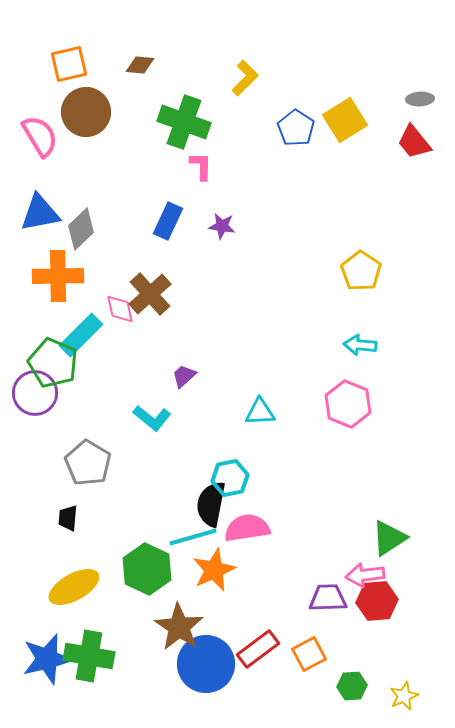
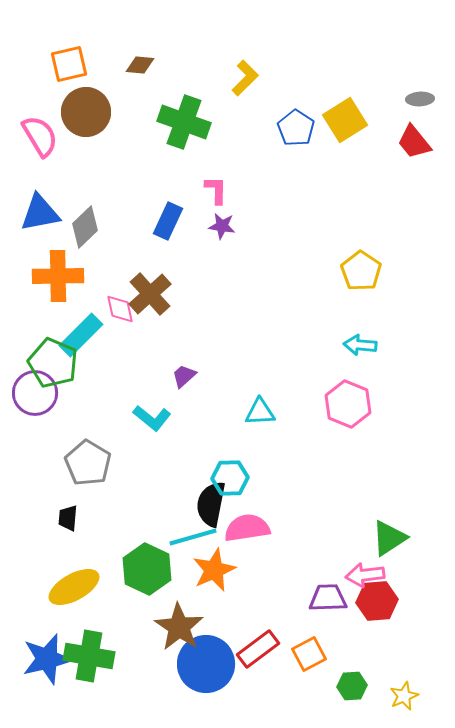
pink L-shape at (201, 166): moved 15 px right, 24 px down
gray diamond at (81, 229): moved 4 px right, 2 px up
cyan hexagon at (230, 478): rotated 9 degrees clockwise
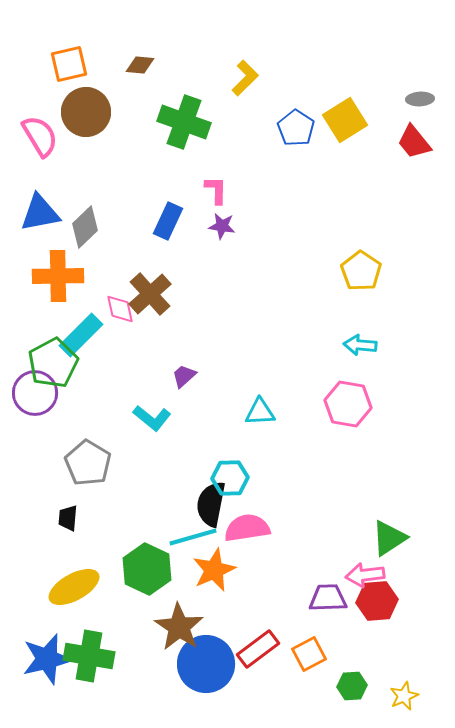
green pentagon at (53, 363): rotated 21 degrees clockwise
pink hexagon at (348, 404): rotated 12 degrees counterclockwise
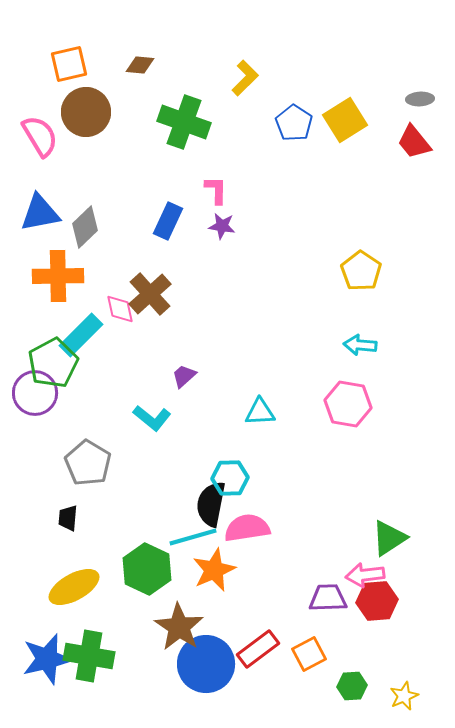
blue pentagon at (296, 128): moved 2 px left, 5 px up
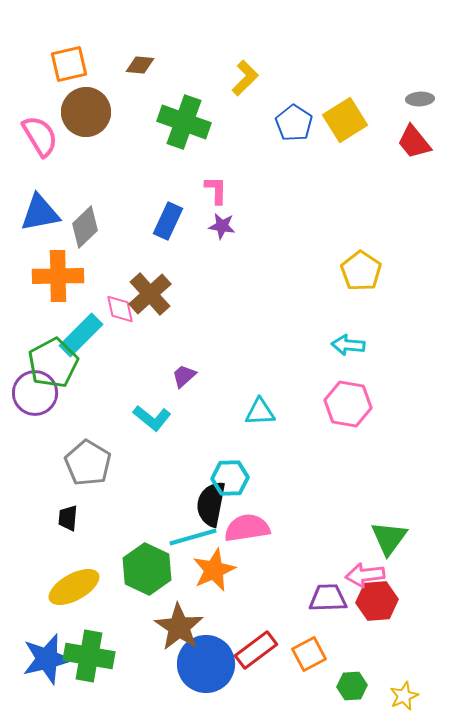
cyan arrow at (360, 345): moved 12 px left
green triangle at (389, 538): rotated 21 degrees counterclockwise
red rectangle at (258, 649): moved 2 px left, 1 px down
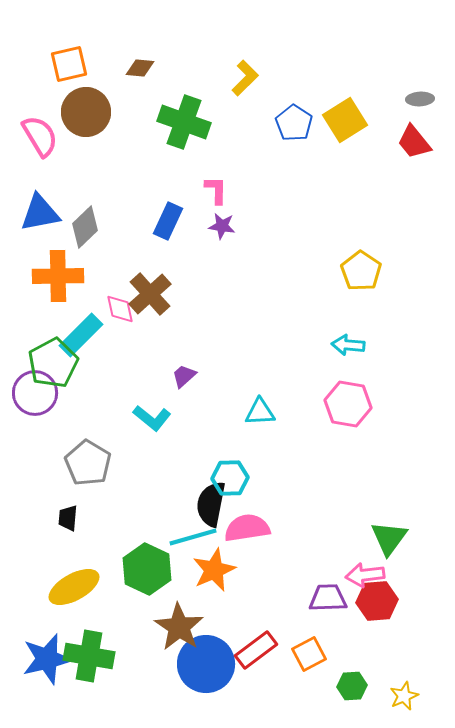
brown diamond at (140, 65): moved 3 px down
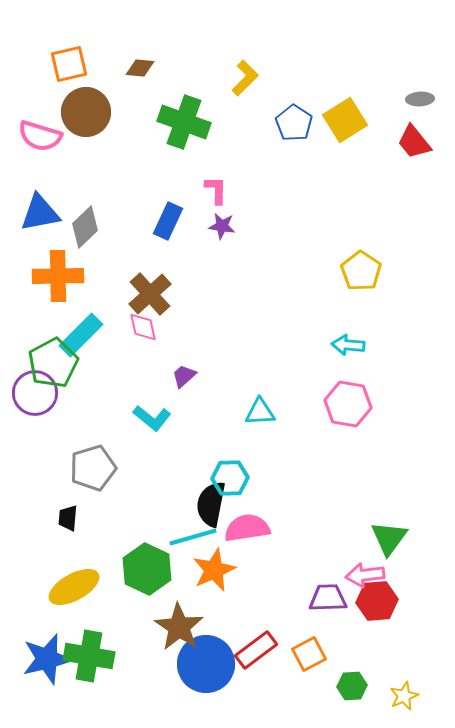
pink semicircle at (40, 136): rotated 138 degrees clockwise
pink diamond at (120, 309): moved 23 px right, 18 px down
gray pentagon at (88, 463): moved 5 px right, 5 px down; rotated 24 degrees clockwise
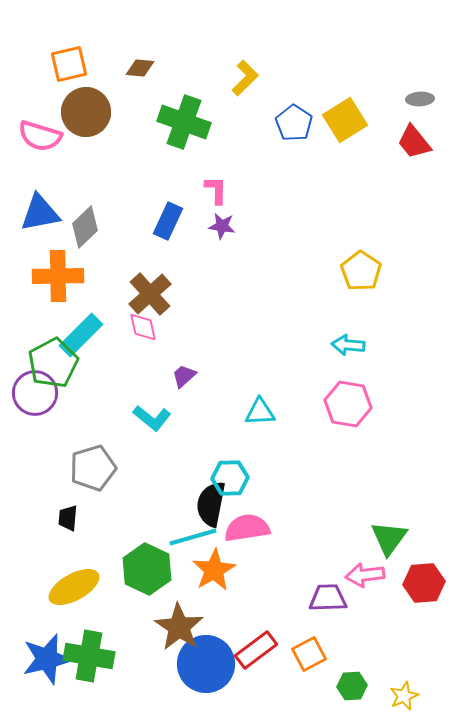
orange star at (214, 570): rotated 6 degrees counterclockwise
red hexagon at (377, 601): moved 47 px right, 18 px up
